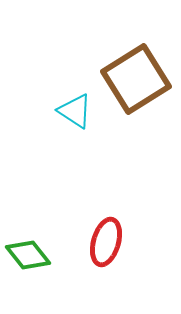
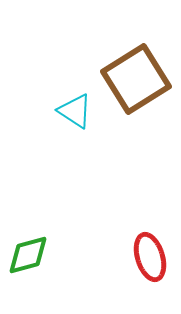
red ellipse: moved 44 px right, 15 px down; rotated 33 degrees counterclockwise
green diamond: rotated 66 degrees counterclockwise
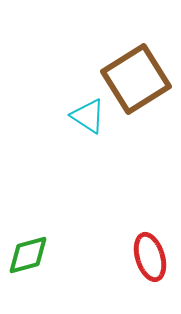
cyan triangle: moved 13 px right, 5 px down
